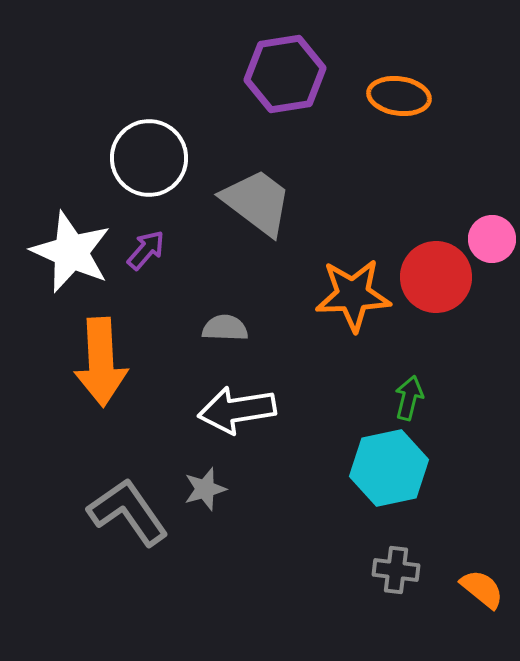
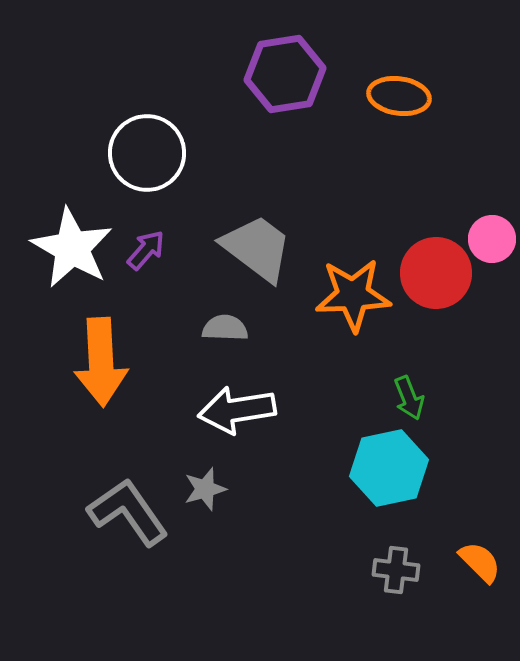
white circle: moved 2 px left, 5 px up
gray trapezoid: moved 46 px down
white star: moved 1 px right, 4 px up; rotated 6 degrees clockwise
red circle: moved 4 px up
green arrow: rotated 144 degrees clockwise
orange semicircle: moved 2 px left, 27 px up; rotated 6 degrees clockwise
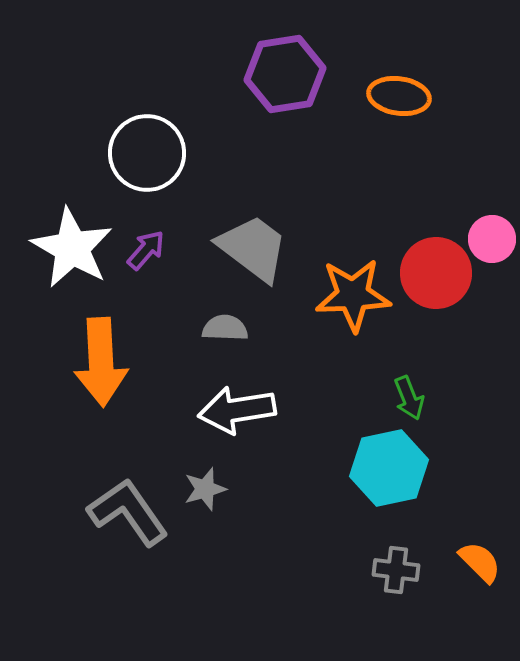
gray trapezoid: moved 4 px left
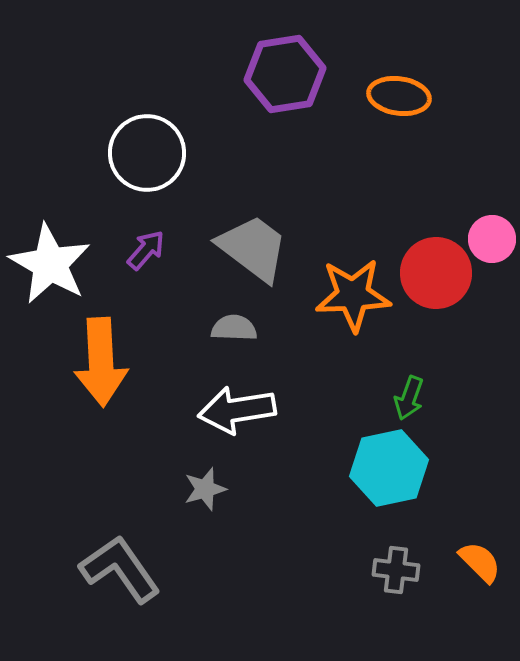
white star: moved 22 px left, 16 px down
gray semicircle: moved 9 px right
green arrow: rotated 42 degrees clockwise
gray L-shape: moved 8 px left, 57 px down
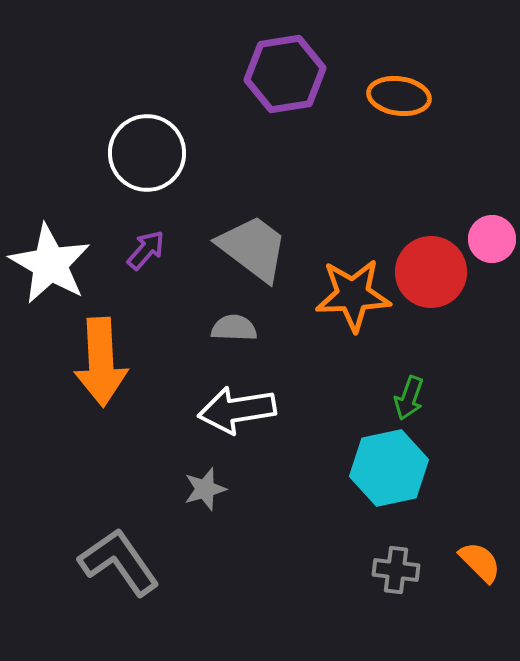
red circle: moved 5 px left, 1 px up
gray L-shape: moved 1 px left, 7 px up
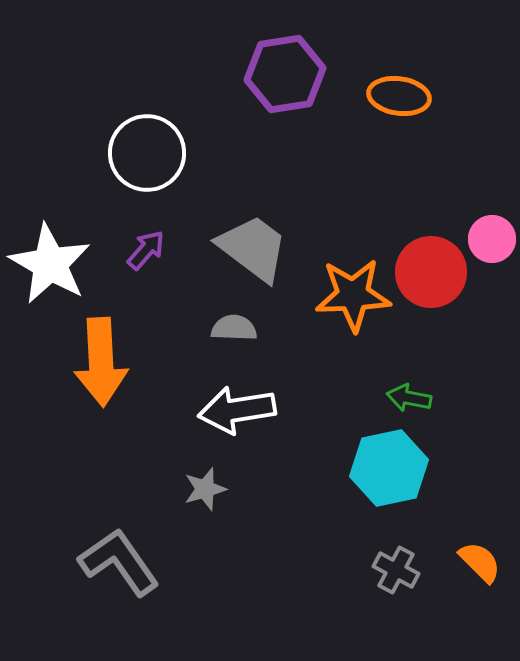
green arrow: rotated 81 degrees clockwise
gray cross: rotated 21 degrees clockwise
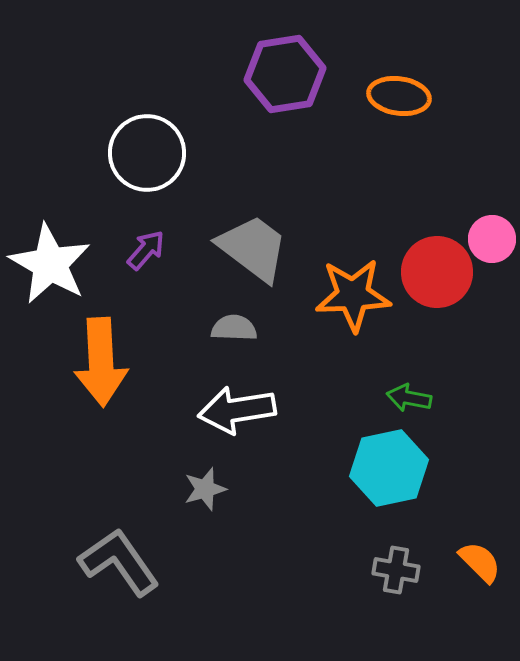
red circle: moved 6 px right
gray cross: rotated 18 degrees counterclockwise
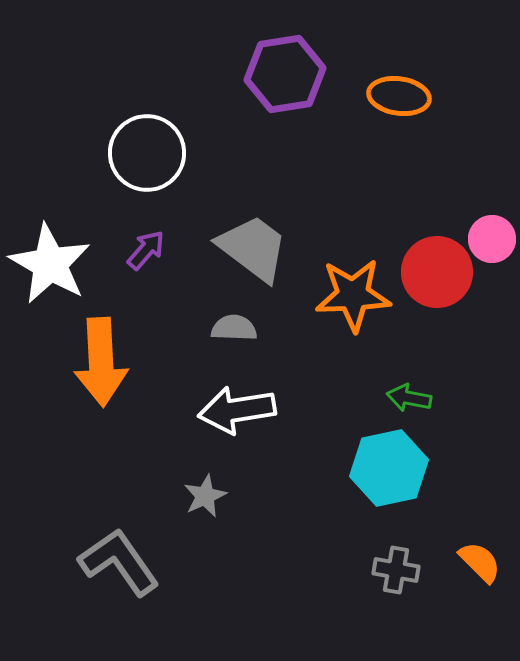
gray star: moved 7 px down; rotated 9 degrees counterclockwise
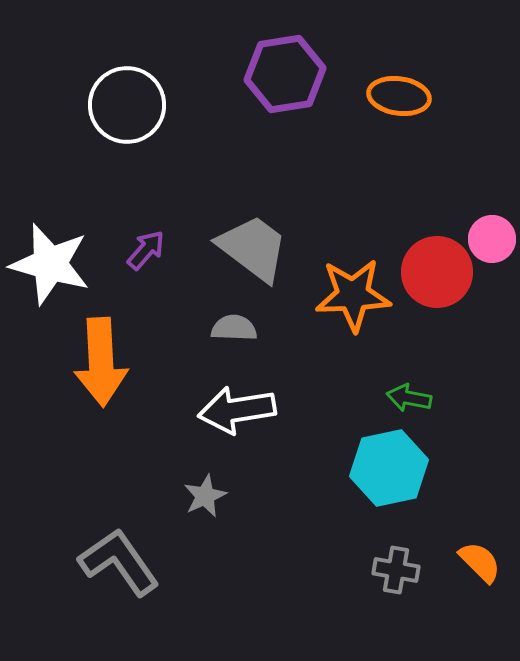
white circle: moved 20 px left, 48 px up
white star: rotated 14 degrees counterclockwise
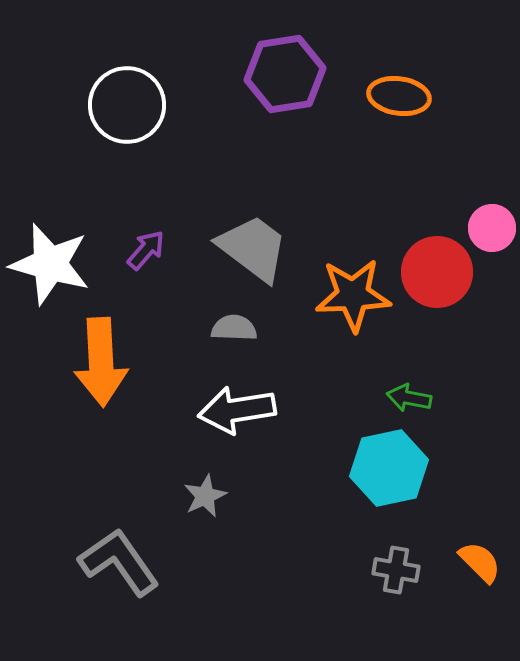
pink circle: moved 11 px up
